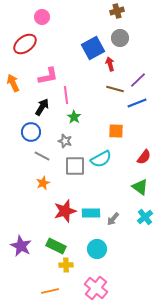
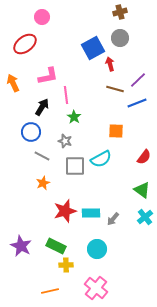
brown cross: moved 3 px right, 1 px down
green triangle: moved 2 px right, 3 px down
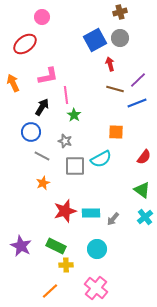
blue square: moved 2 px right, 8 px up
green star: moved 2 px up
orange square: moved 1 px down
orange line: rotated 30 degrees counterclockwise
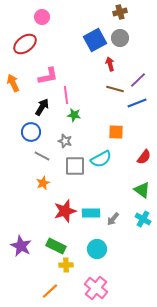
green star: rotated 24 degrees counterclockwise
cyan cross: moved 2 px left, 2 px down; rotated 21 degrees counterclockwise
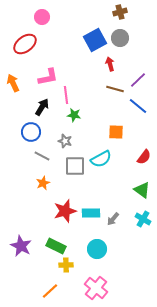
pink L-shape: moved 1 px down
blue line: moved 1 px right, 3 px down; rotated 60 degrees clockwise
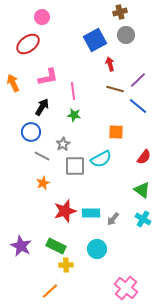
gray circle: moved 6 px right, 3 px up
red ellipse: moved 3 px right
pink line: moved 7 px right, 4 px up
gray star: moved 2 px left, 3 px down; rotated 24 degrees clockwise
pink cross: moved 30 px right
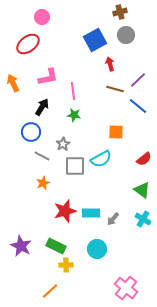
red semicircle: moved 2 px down; rotated 14 degrees clockwise
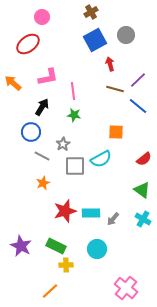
brown cross: moved 29 px left; rotated 16 degrees counterclockwise
orange arrow: rotated 24 degrees counterclockwise
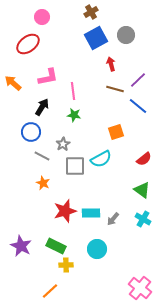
blue square: moved 1 px right, 2 px up
red arrow: moved 1 px right
orange square: rotated 21 degrees counterclockwise
orange star: rotated 24 degrees counterclockwise
pink cross: moved 14 px right
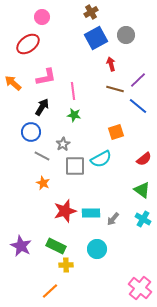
pink L-shape: moved 2 px left
